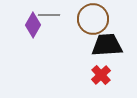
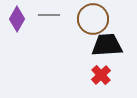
purple diamond: moved 16 px left, 6 px up
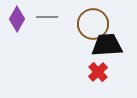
gray line: moved 2 px left, 2 px down
brown circle: moved 5 px down
red cross: moved 3 px left, 3 px up
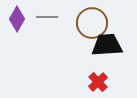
brown circle: moved 1 px left, 1 px up
red cross: moved 10 px down
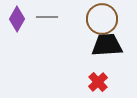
brown circle: moved 10 px right, 4 px up
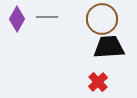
black trapezoid: moved 2 px right, 2 px down
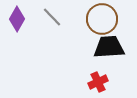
gray line: moved 5 px right; rotated 45 degrees clockwise
red cross: rotated 18 degrees clockwise
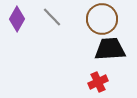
black trapezoid: moved 1 px right, 2 px down
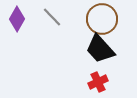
black trapezoid: moved 10 px left; rotated 128 degrees counterclockwise
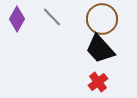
red cross: rotated 12 degrees counterclockwise
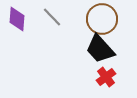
purple diamond: rotated 25 degrees counterclockwise
red cross: moved 8 px right, 5 px up
